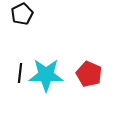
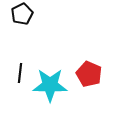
cyan star: moved 4 px right, 10 px down
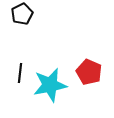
red pentagon: moved 2 px up
cyan star: rotated 12 degrees counterclockwise
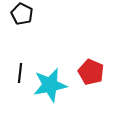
black pentagon: rotated 20 degrees counterclockwise
red pentagon: moved 2 px right
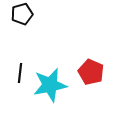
black pentagon: rotated 30 degrees clockwise
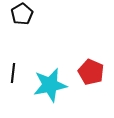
black pentagon: rotated 15 degrees counterclockwise
black line: moved 7 px left
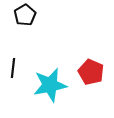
black pentagon: moved 3 px right, 1 px down
black line: moved 5 px up
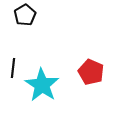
cyan star: moved 8 px left; rotated 28 degrees counterclockwise
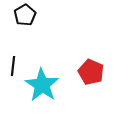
black line: moved 2 px up
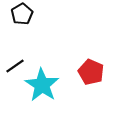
black pentagon: moved 3 px left, 1 px up
black line: moved 2 px right; rotated 48 degrees clockwise
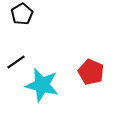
black line: moved 1 px right, 4 px up
cyan star: rotated 20 degrees counterclockwise
